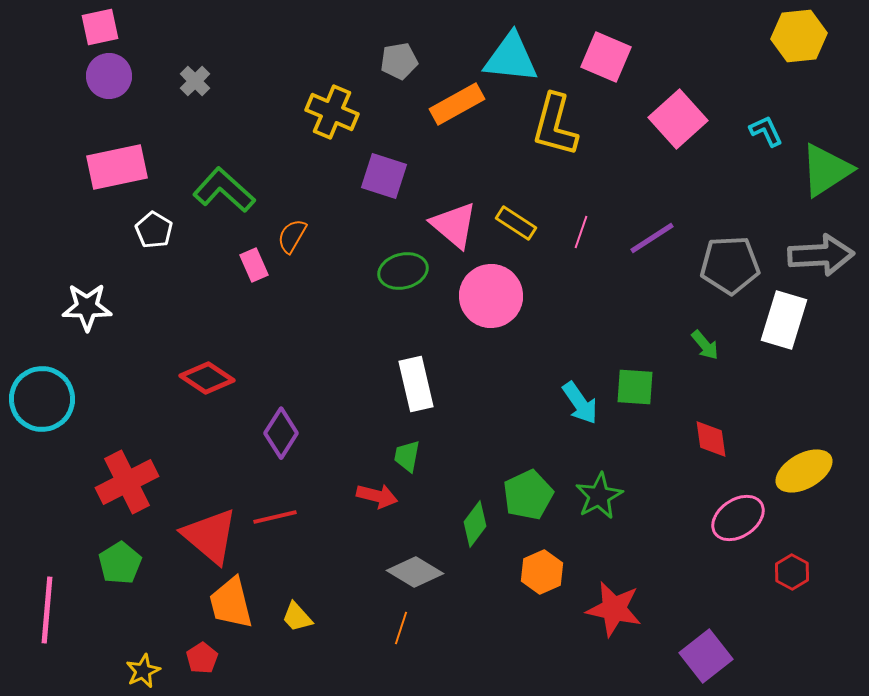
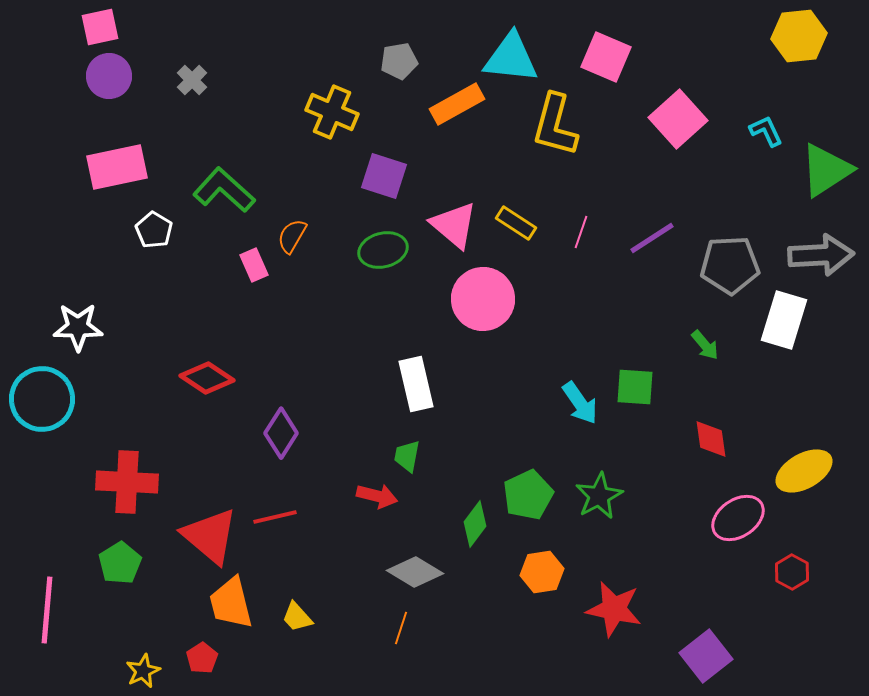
gray cross at (195, 81): moved 3 px left, 1 px up
green ellipse at (403, 271): moved 20 px left, 21 px up
pink circle at (491, 296): moved 8 px left, 3 px down
white star at (87, 307): moved 9 px left, 20 px down
red cross at (127, 482): rotated 30 degrees clockwise
orange hexagon at (542, 572): rotated 15 degrees clockwise
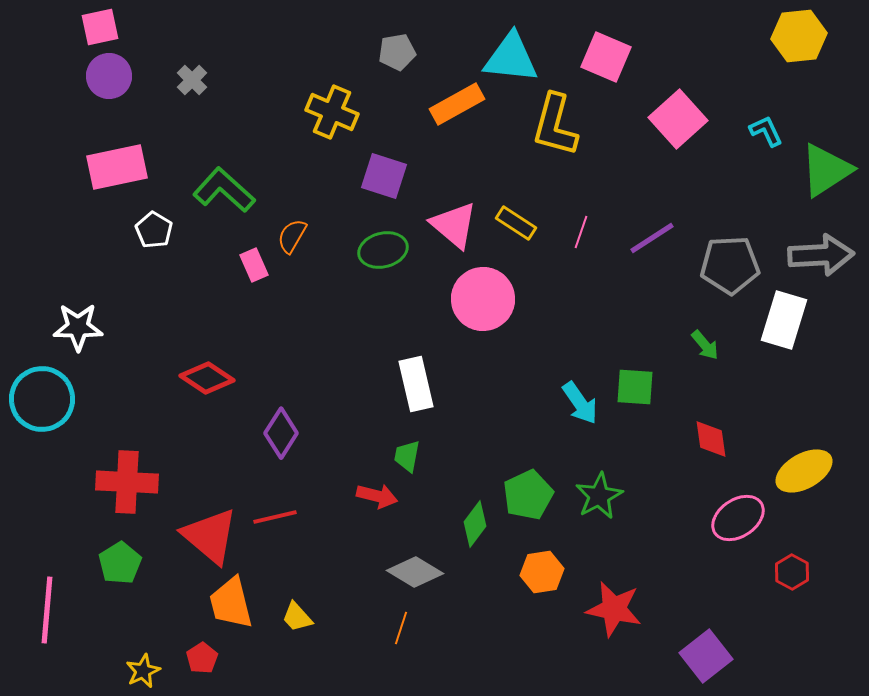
gray pentagon at (399, 61): moved 2 px left, 9 px up
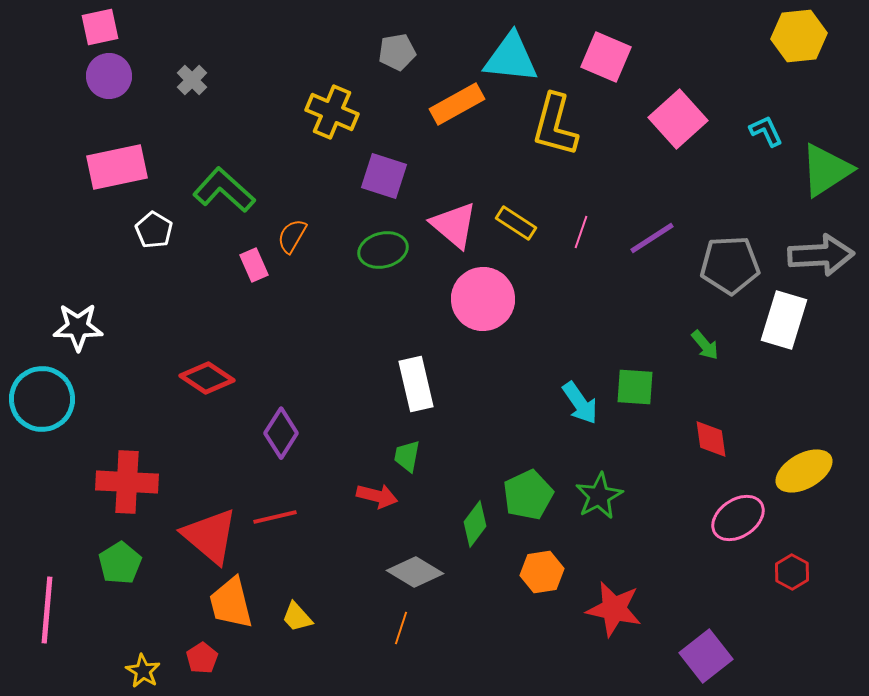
yellow star at (143, 671): rotated 16 degrees counterclockwise
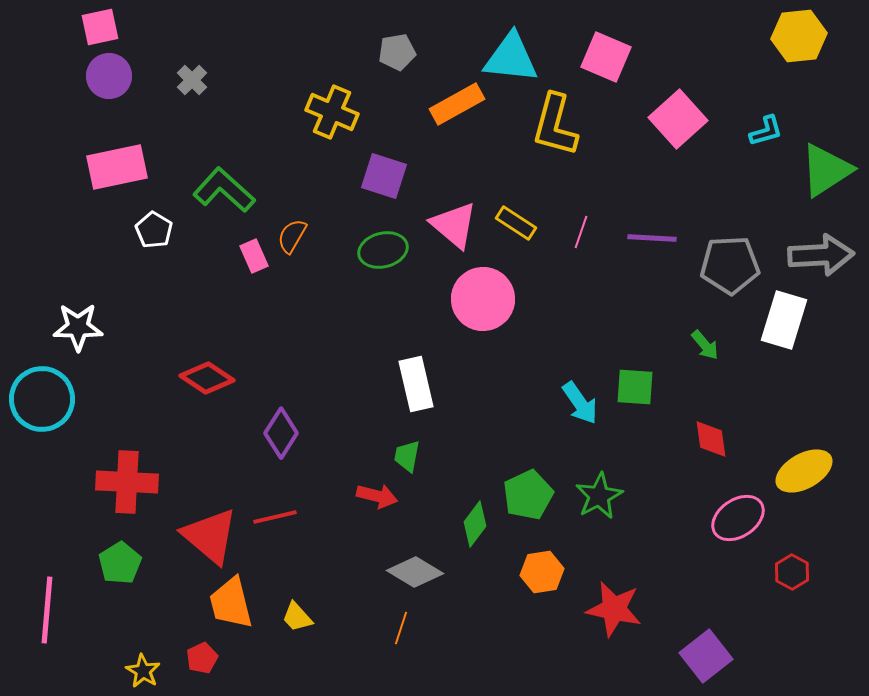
cyan L-shape at (766, 131): rotated 99 degrees clockwise
purple line at (652, 238): rotated 36 degrees clockwise
pink rectangle at (254, 265): moved 9 px up
red pentagon at (202, 658): rotated 8 degrees clockwise
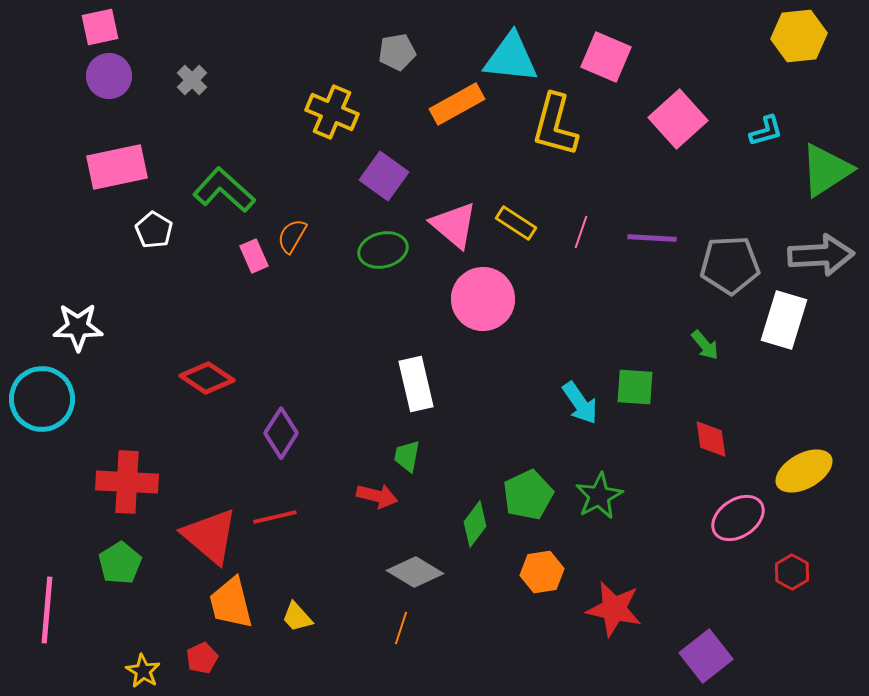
purple square at (384, 176): rotated 18 degrees clockwise
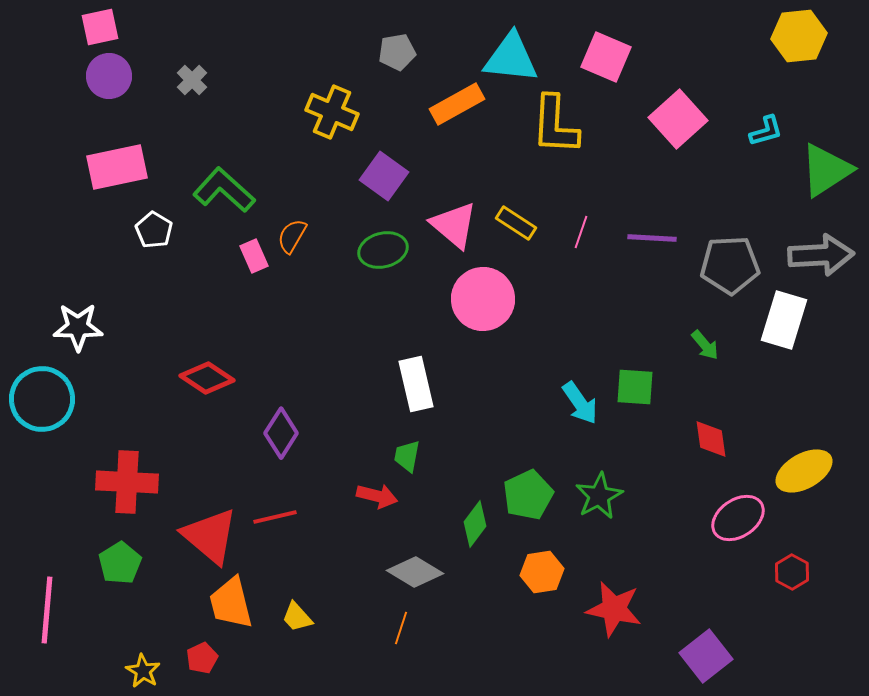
yellow L-shape at (555, 125): rotated 12 degrees counterclockwise
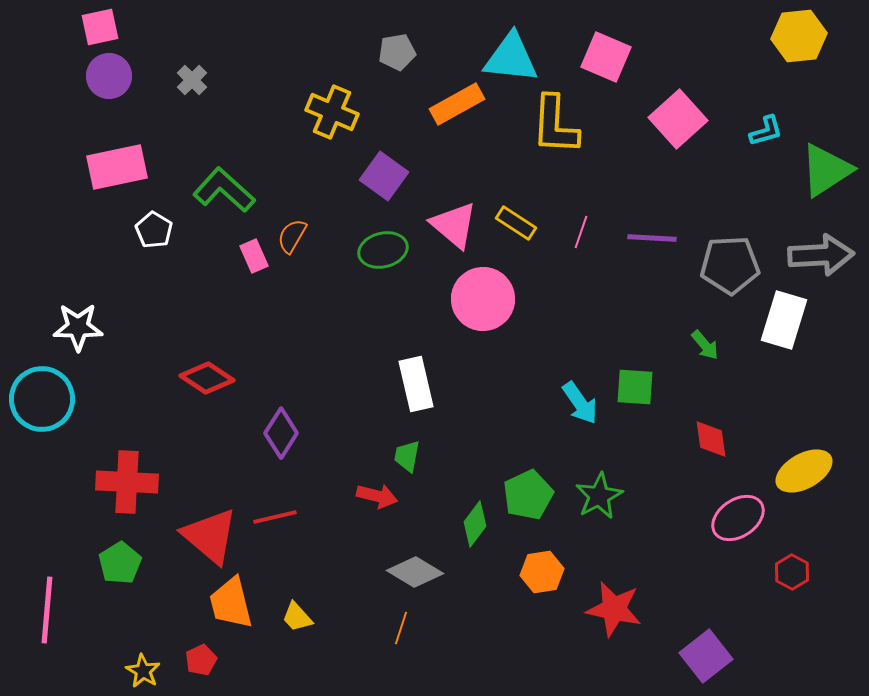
red pentagon at (202, 658): moved 1 px left, 2 px down
